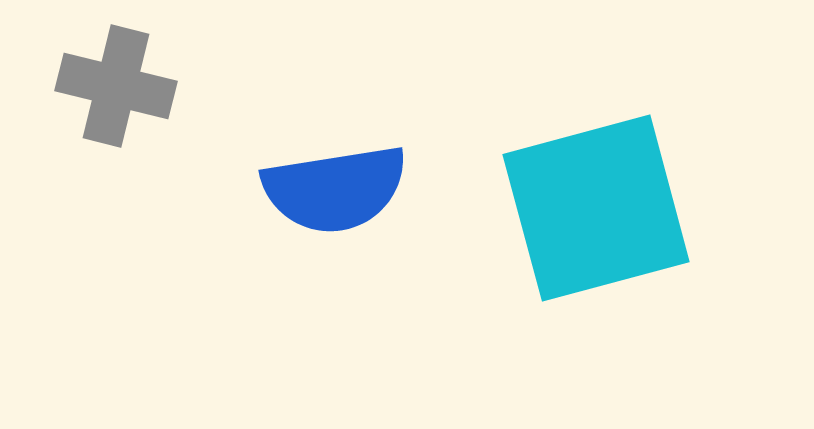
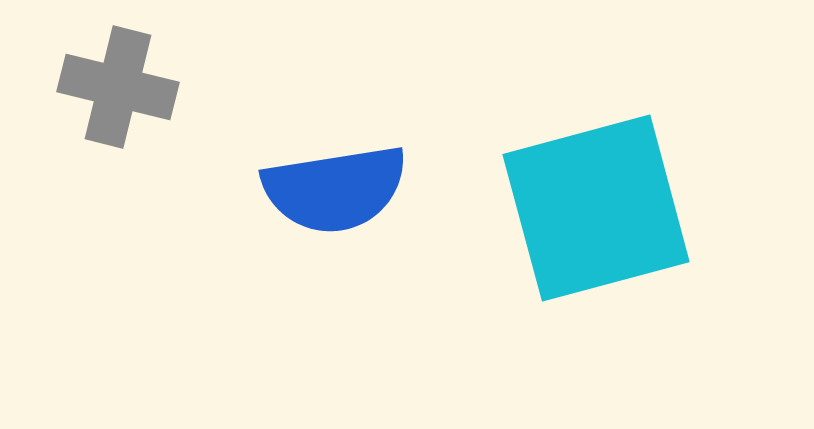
gray cross: moved 2 px right, 1 px down
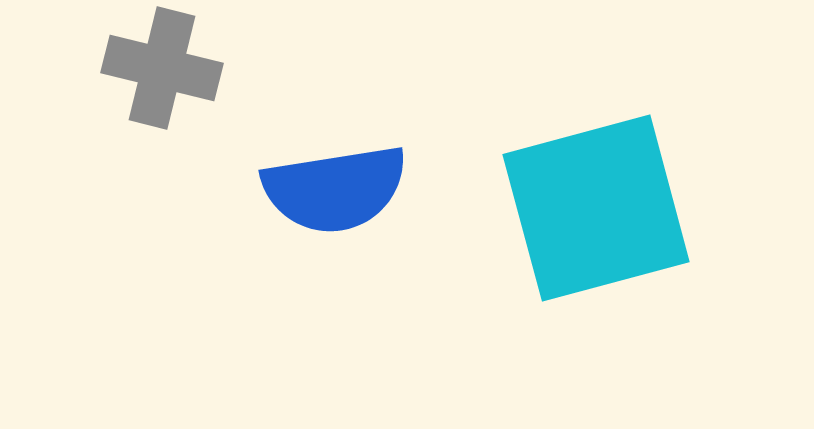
gray cross: moved 44 px right, 19 px up
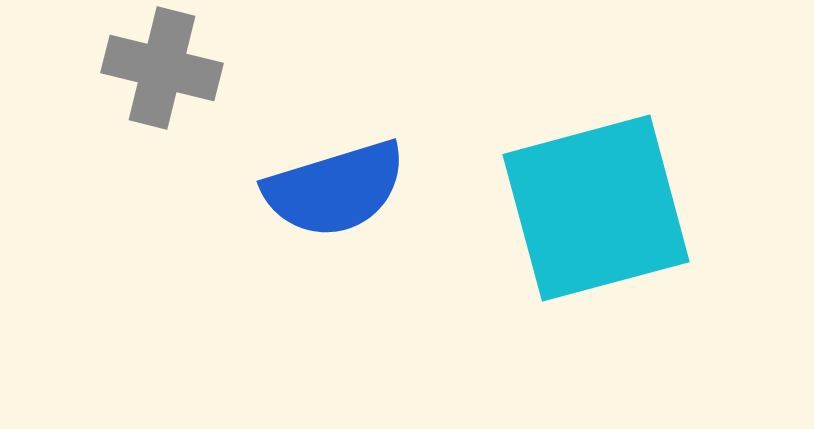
blue semicircle: rotated 8 degrees counterclockwise
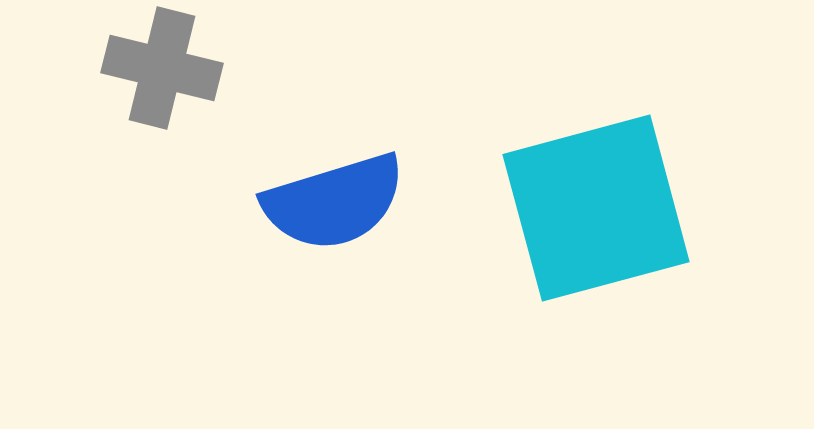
blue semicircle: moved 1 px left, 13 px down
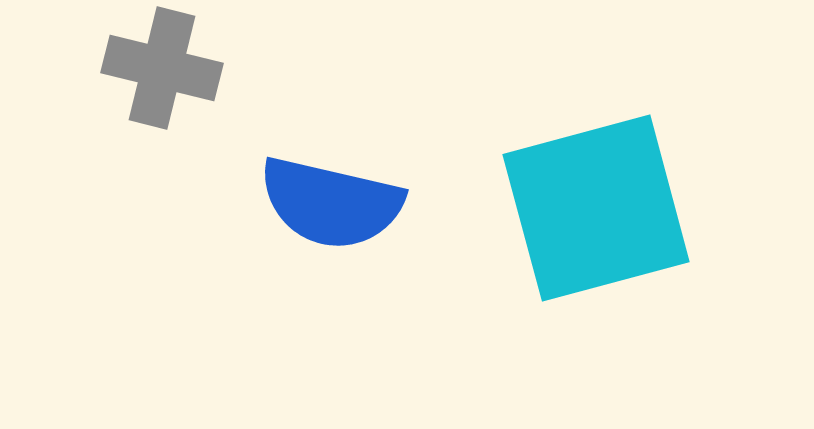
blue semicircle: moved 3 px left, 1 px down; rotated 30 degrees clockwise
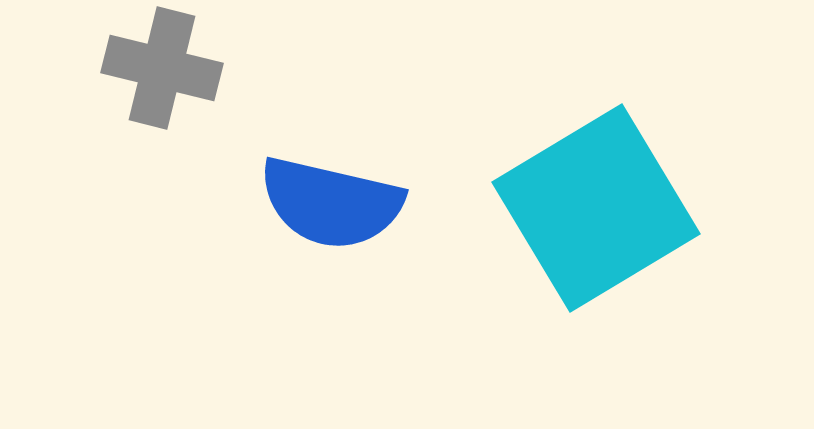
cyan square: rotated 16 degrees counterclockwise
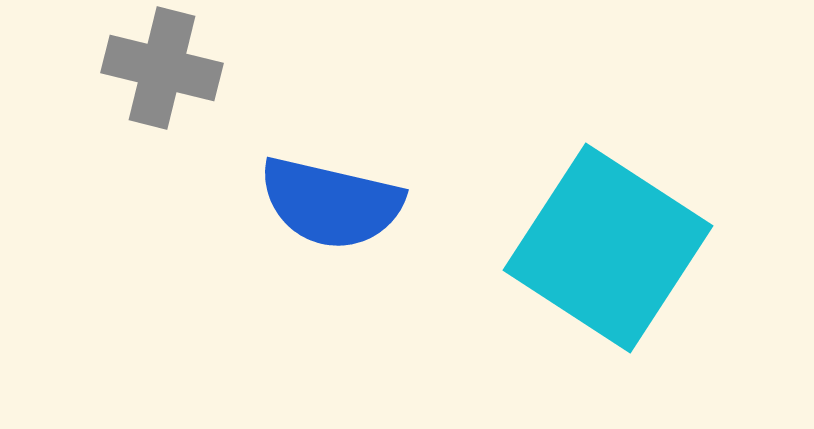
cyan square: moved 12 px right, 40 px down; rotated 26 degrees counterclockwise
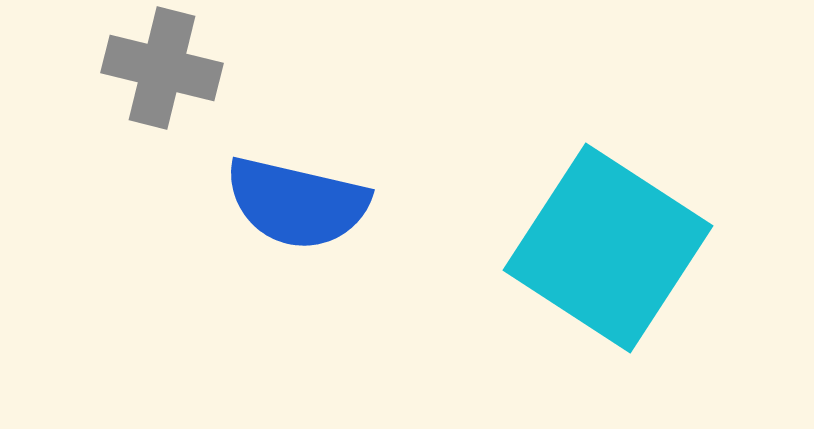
blue semicircle: moved 34 px left
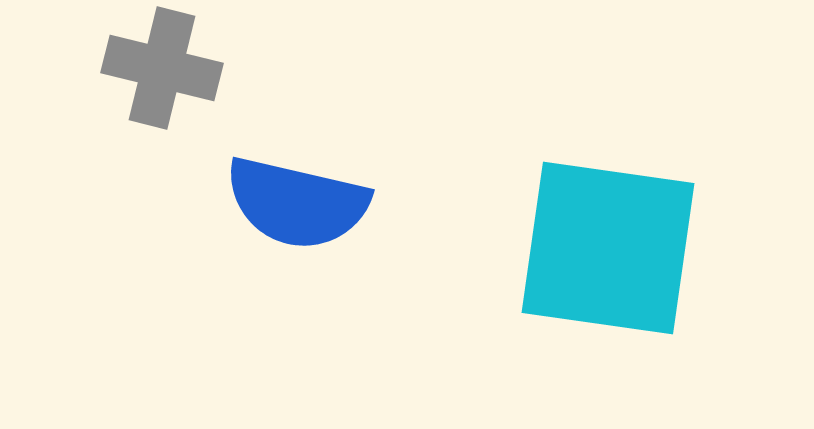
cyan square: rotated 25 degrees counterclockwise
